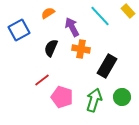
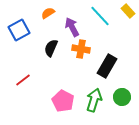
red line: moved 19 px left
pink pentagon: moved 1 px right, 4 px down; rotated 10 degrees clockwise
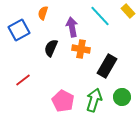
orange semicircle: moved 5 px left; rotated 40 degrees counterclockwise
purple arrow: rotated 18 degrees clockwise
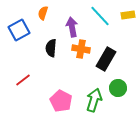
yellow rectangle: moved 4 px down; rotated 56 degrees counterclockwise
black semicircle: rotated 18 degrees counterclockwise
black rectangle: moved 1 px left, 7 px up
green circle: moved 4 px left, 9 px up
pink pentagon: moved 2 px left
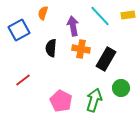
purple arrow: moved 1 px right, 1 px up
green circle: moved 3 px right
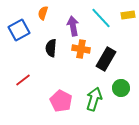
cyan line: moved 1 px right, 2 px down
green arrow: moved 1 px up
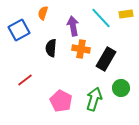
yellow rectangle: moved 2 px left, 1 px up
red line: moved 2 px right
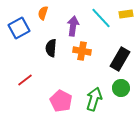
purple arrow: rotated 18 degrees clockwise
blue square: moved 2 px up
orange cross: moved 1 px right, 2 px down
black rectangle: moved 14 px right
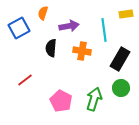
cyan line: moved 3 px right, 12 px down; rotated 35 degrees clockwise
purple arrow: moved 4 px left; rotated 72 degrees clockwise
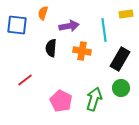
blue square: moved 2 px left, 3 px up; rotated 35 degrees clockwise
